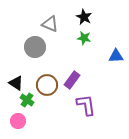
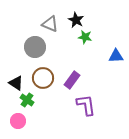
black star: moved 8 px left, 3 px down
green star: moved 1 px right, 1 px up
brown circle: moved 4 px left, 7 px up
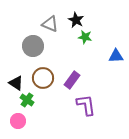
gray circle: moved 2 px left, 1 px up
